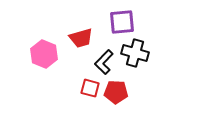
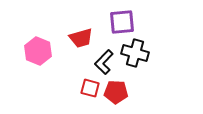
pink hexagon: moved 6 px left, 3 px up
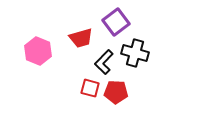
purple square: moved 6 px left; rotated 32 degrees counterclockwise
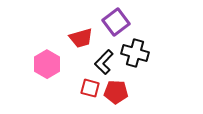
pink hexagon: moved 9 px right, 13 px down; rotated 8 degrees clockwise
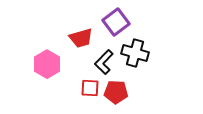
red square: rotated 12 degrees counterclockwise
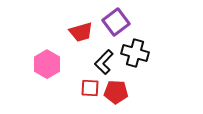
red trapezoid: moved 6 px up
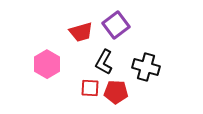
purple square: moved 3 px down
black cross: moved 11 px right, 14 px down
black L-shape: rotated 15 degrees counterclockwise
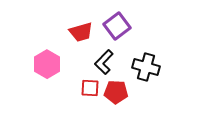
purple square: moved 1 px right, 1 px down
black L-shape: rotated 15 degrees clockwise
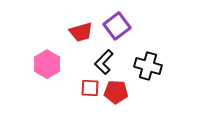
black cross: moved 2 px right, 1 px up
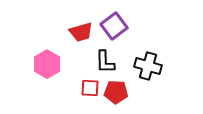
purple square: moved 3 px left
black L-shape: moved 1 px right; rotated 45 degrees counterclockwise
